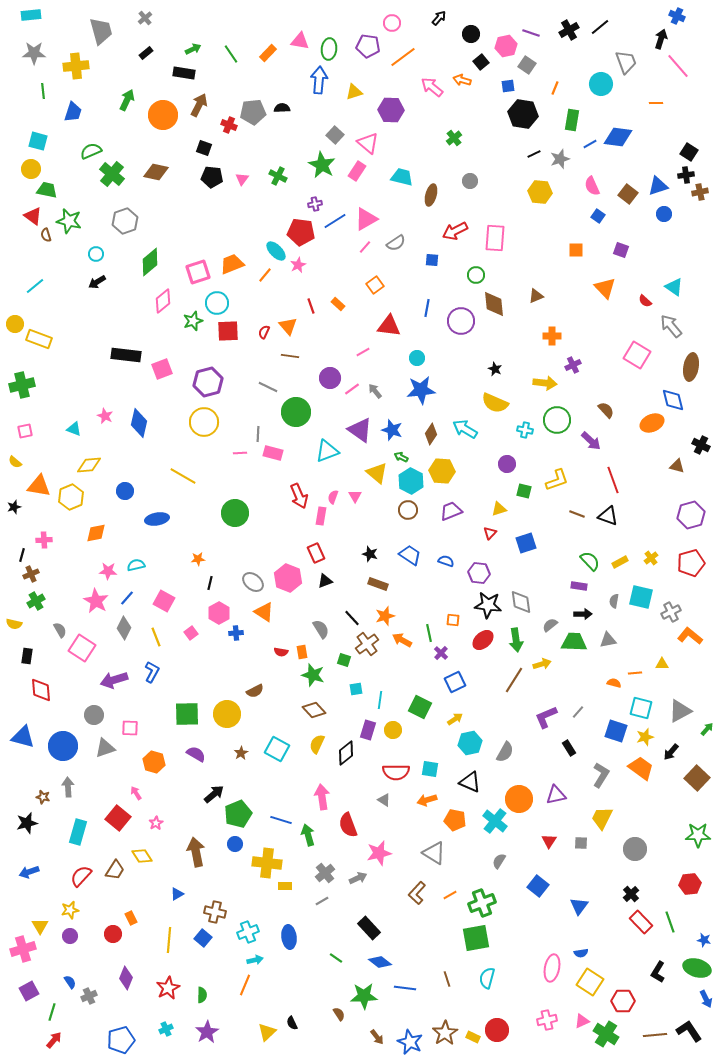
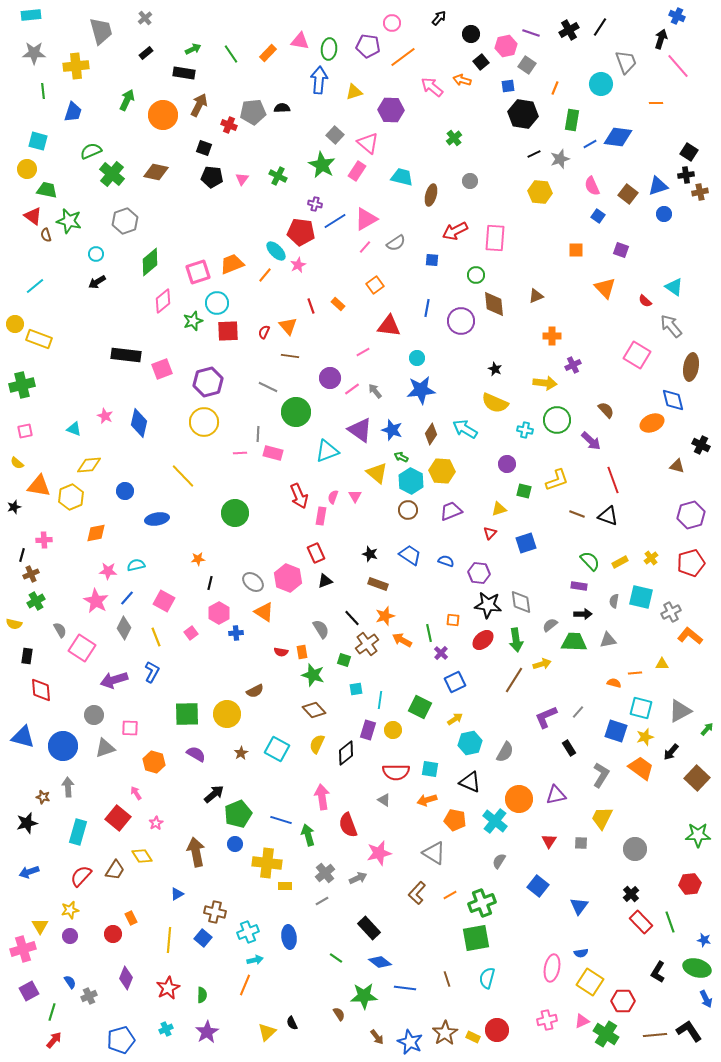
black line at (600, 27): rotated 18 degrees counterclockwise
yellow circle at (31, 169): moved 4 px left
purple cross at (315, 204): rotated 24 degrees clockwise
yellow semicircle at (15, 462): moved 2 px right, 1 px down
yellow line at (183, 476): rotated 16 degrees clockwise
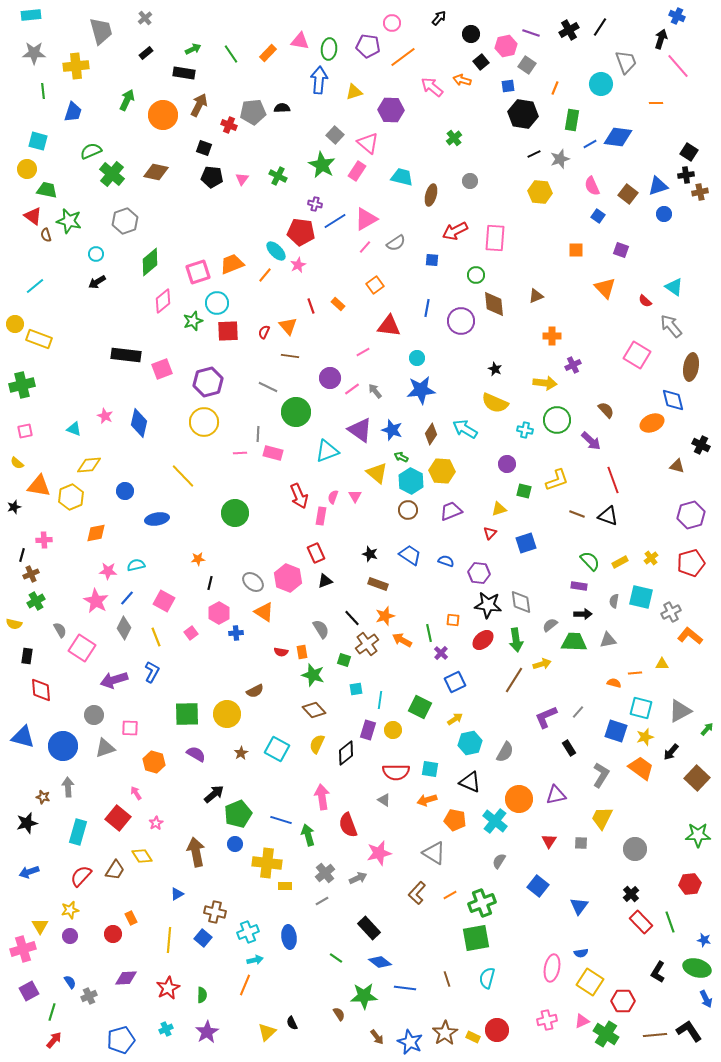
purple diamond at (126, 978): rotated 65 degrees clockwise
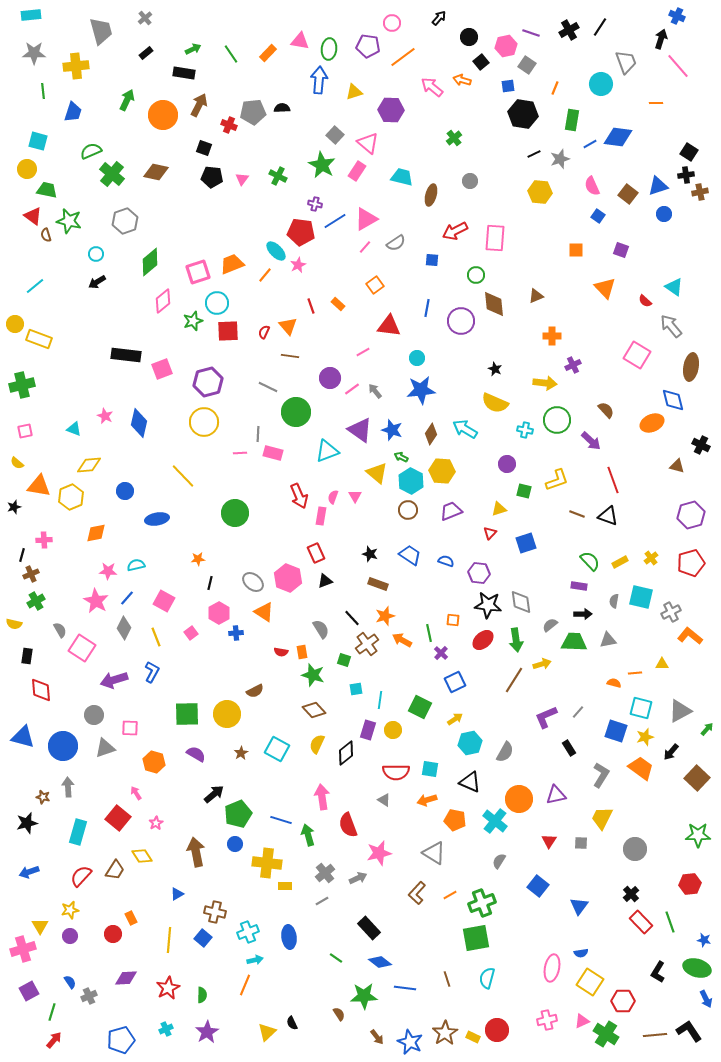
black circle at (471, 34): moved 2 px left, 3 px down
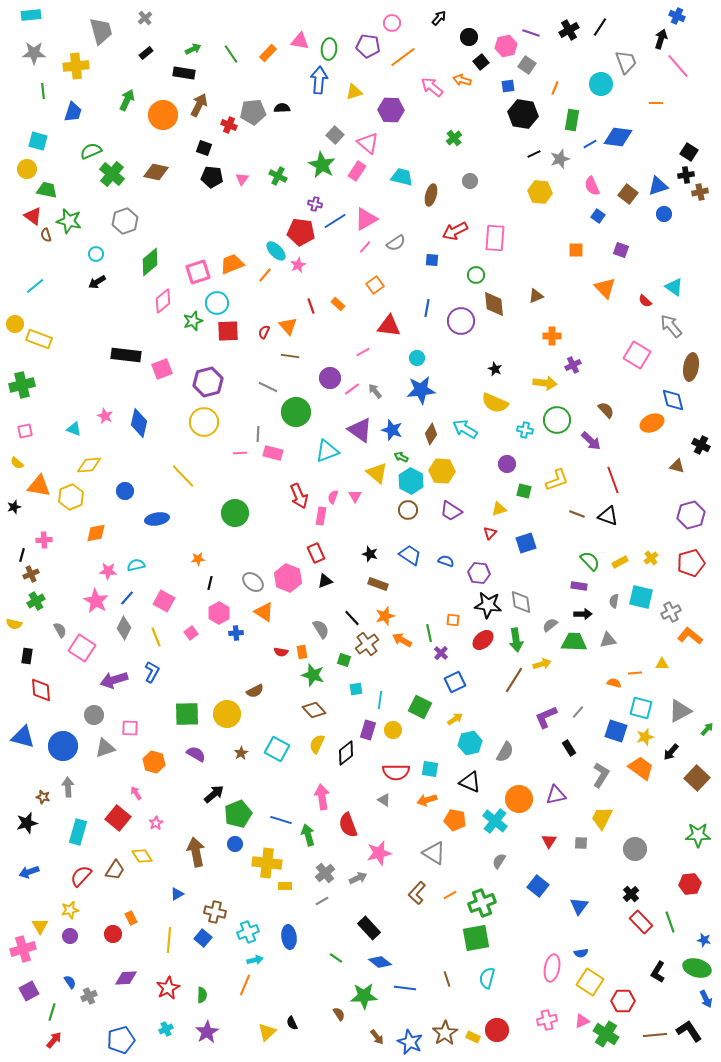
purple trapezoid at (451, 511): rotated 125 degrees counterclockwise
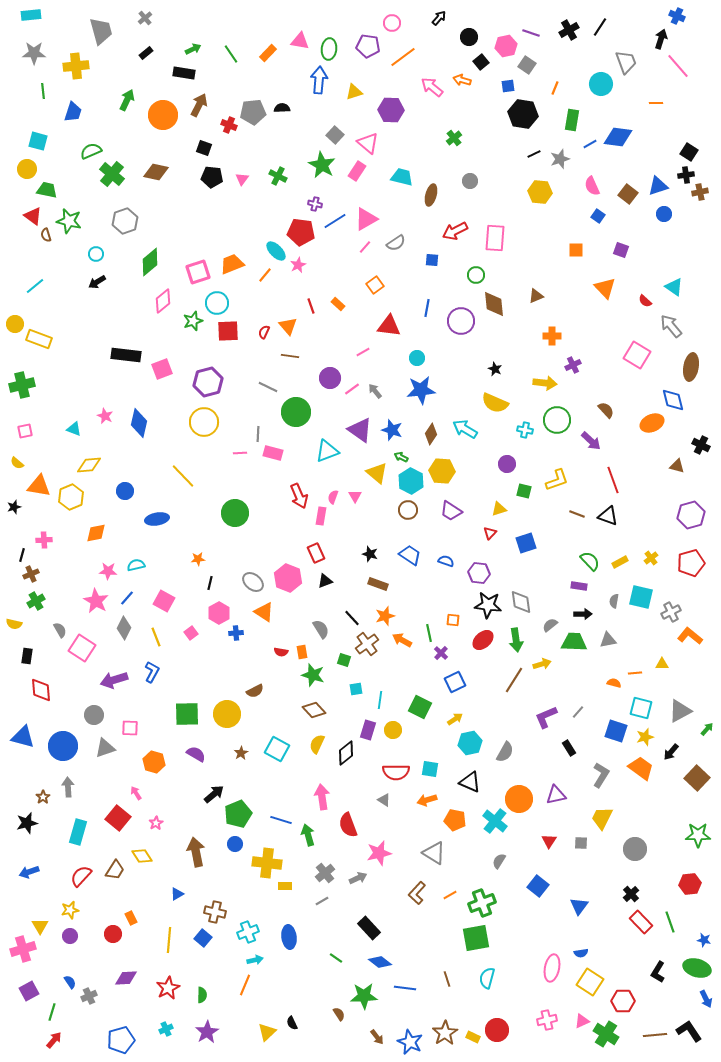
brown star at (43, 797): rotated 24 degrees clockwise
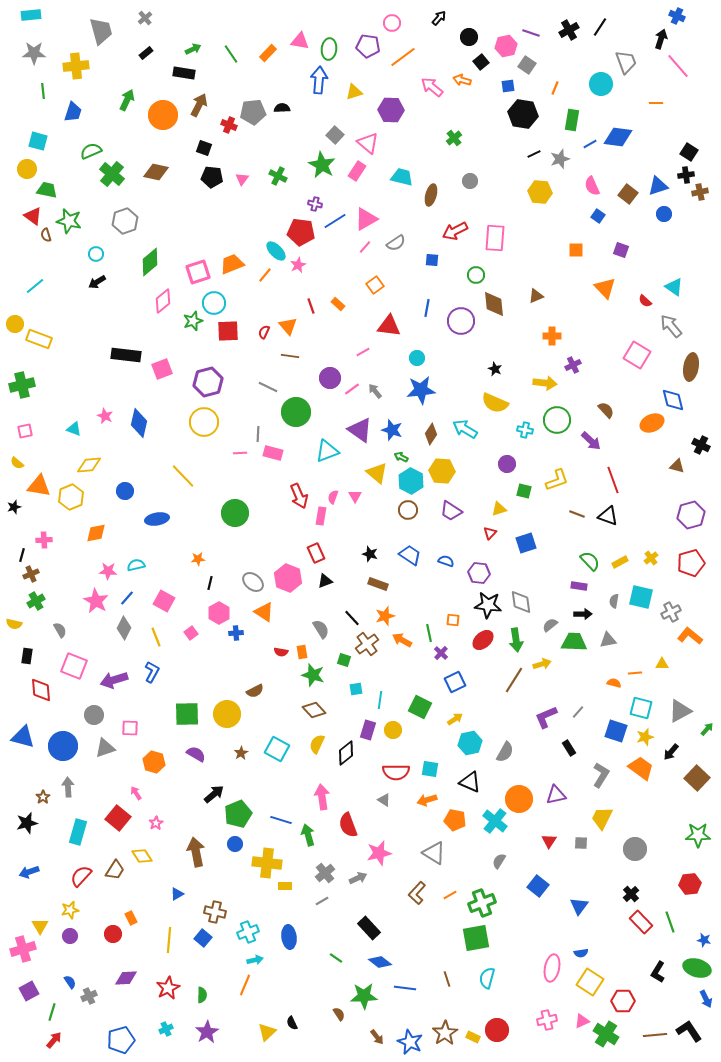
cyan circle at (217, 303): moved 3 px left
pink square at (82, 648): moved 8 px left, 18 px down; rotated 12 degrees counterclockwise
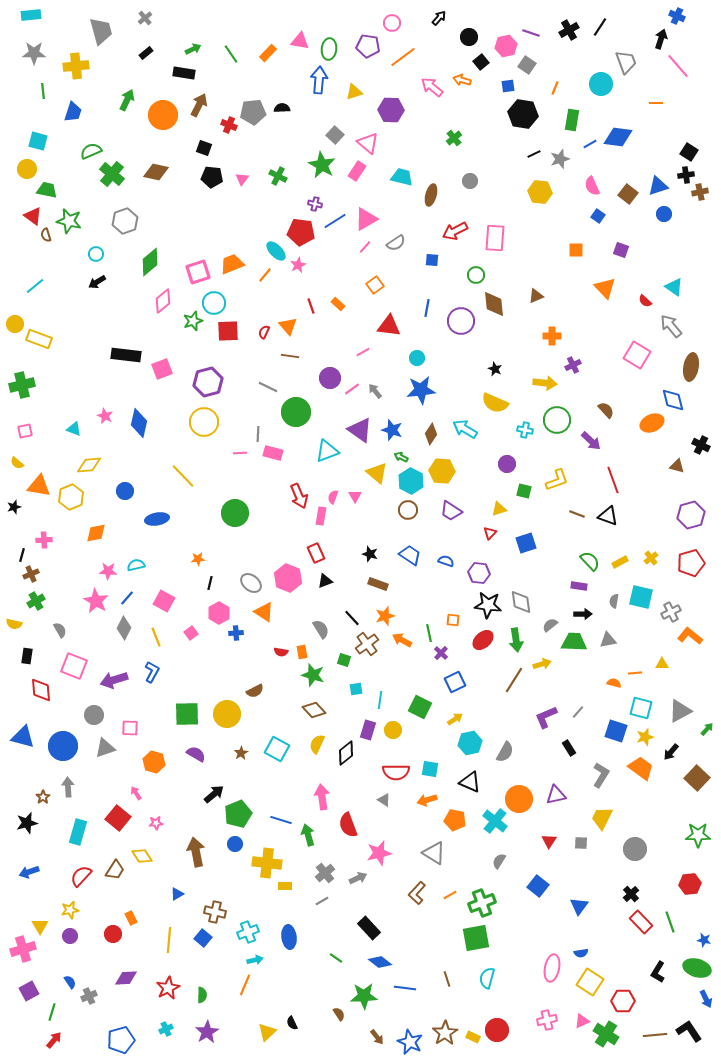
gray ellipse at (253, 582): moved 2 px left, 1 px down
pink star at (156, 823): rotated 24 degrees clockwise
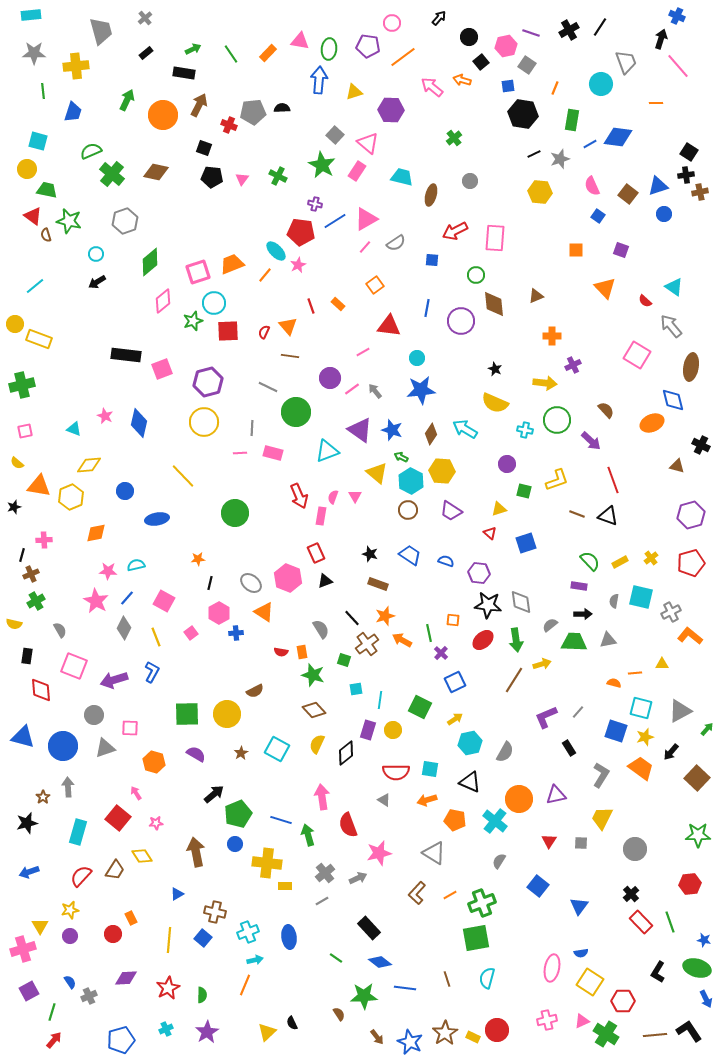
gray line at (258, 434): moved 6 px left, 6 px up
red triangle at (490, 533): rotated 32 degrees counterclockwise
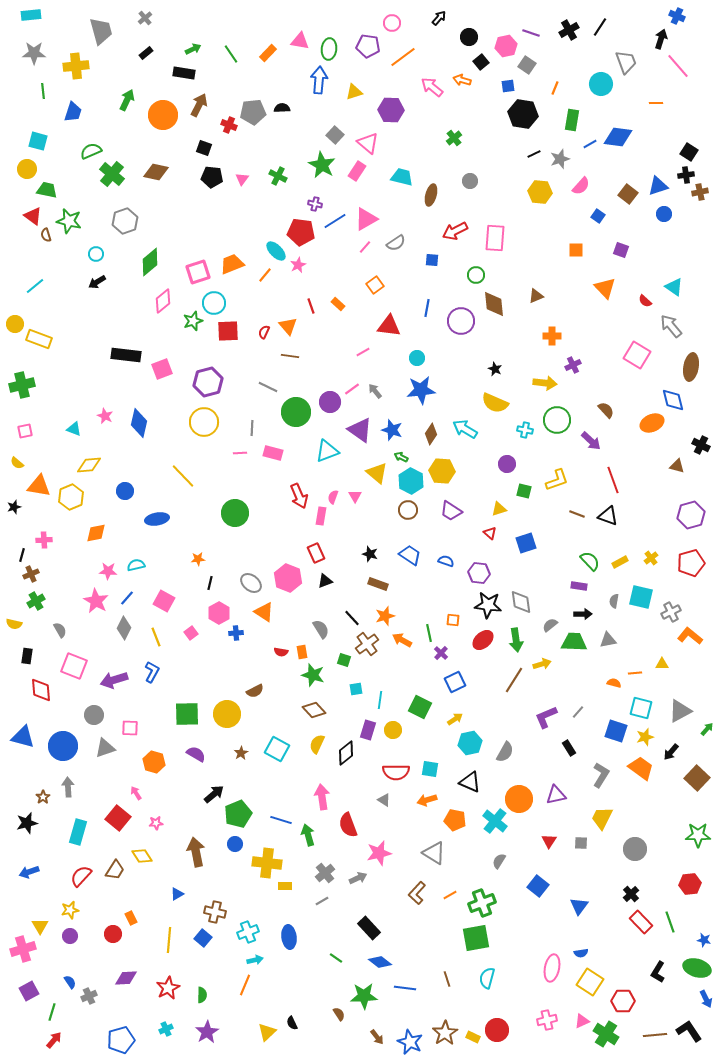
pink semicircle at (592, 186): moved 11 px left; rotated 114 degrees counterclockwise
purple circle at (330, 378): moved 24 px down
